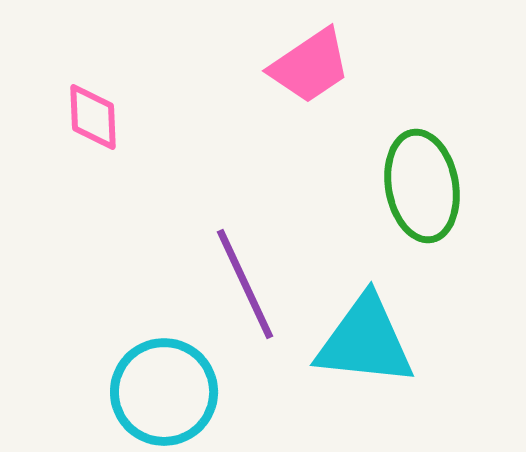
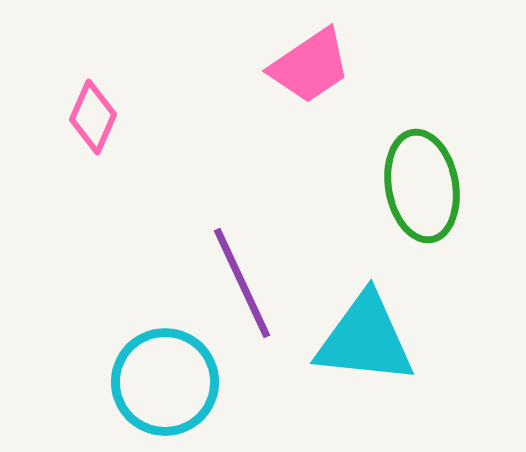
pink diamond: rotated 26 degrees clockwise
purple line: moved 3 px left, 1 px up
cyan triangle: moved 2 px up
cyan circle: moved 1 px right, 10 px up
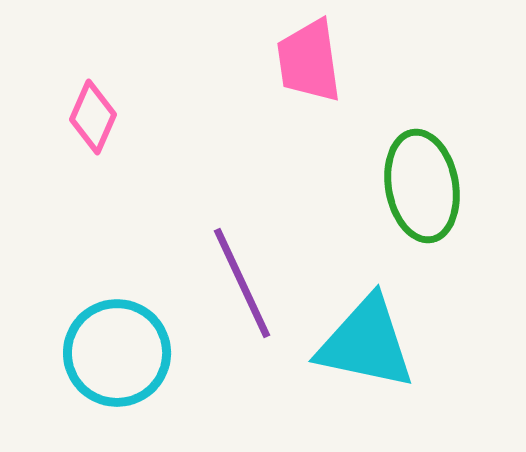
pink trapezoid: moved 1 px left, 5 px up; rotated 116 degrees clockwise
cyan triangle: moved 1 px right, 4 px down; rotated 6 degrees clockwise
cyan circle: moved 48 px left, 29 px up
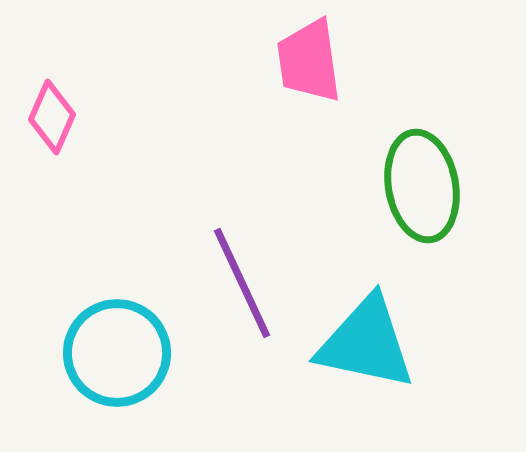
pink diamond: moved 41 px left
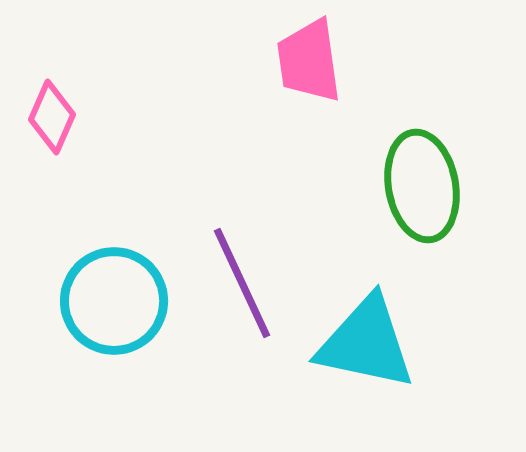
cyan circle: moved 3 px left, 52 px up
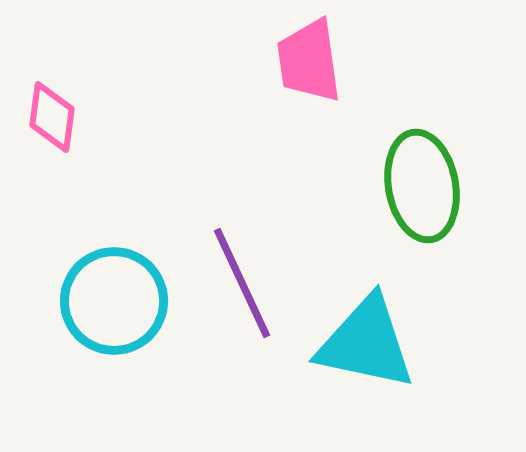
pink diamond: rotated 16 degrees counterclockwise
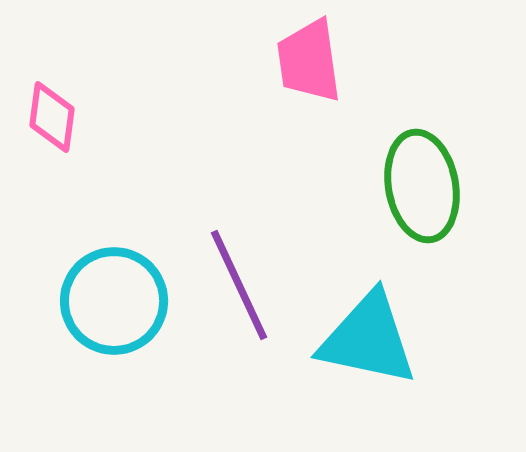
purple line: moved 3 px left, 2 px down
cyan triangle: moved 2 px right, 4 px up
